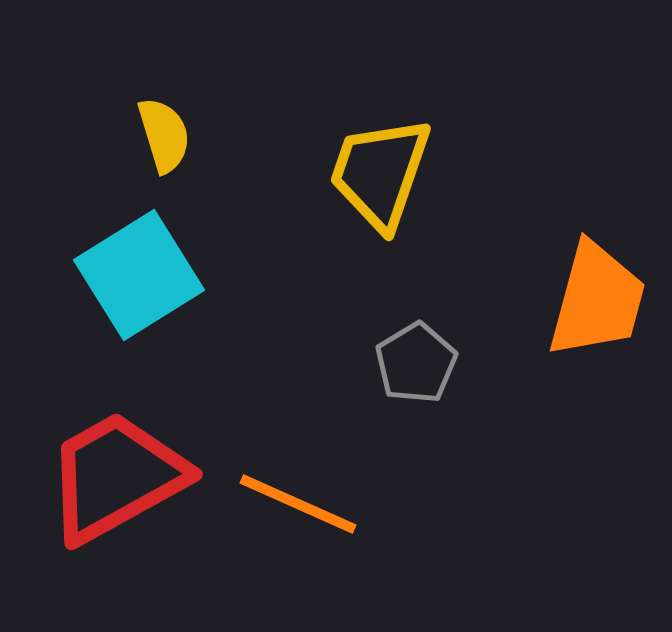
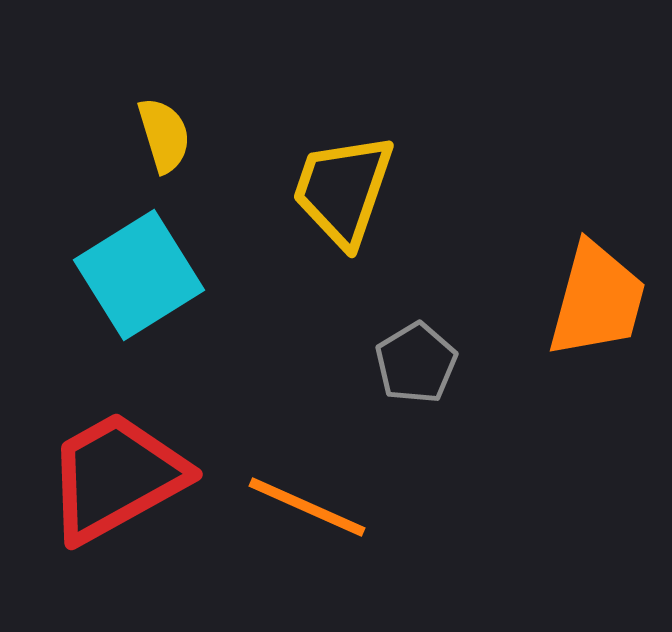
yellow trapezoid: moved 37 px left, 17 px down
orange line: moved 9 px right, 3 px down
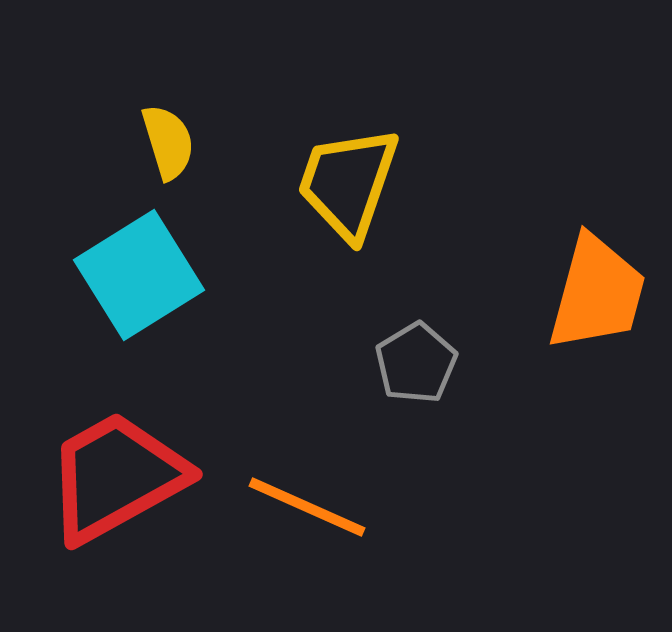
yellow semicircle: moved 4 px right, 7 px down
yellow trapezoid: moved 5 px right, 7 px up
orange trapezoid: moved 7 px up
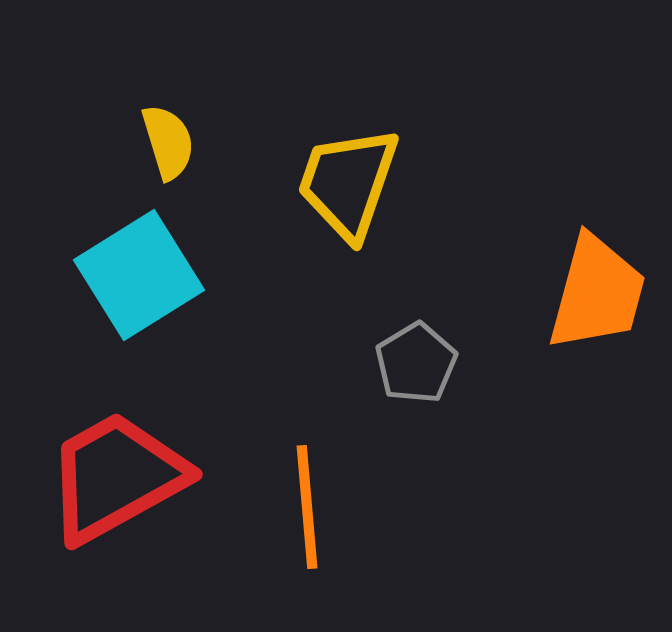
orange line: rotated 61 degrees clockwise
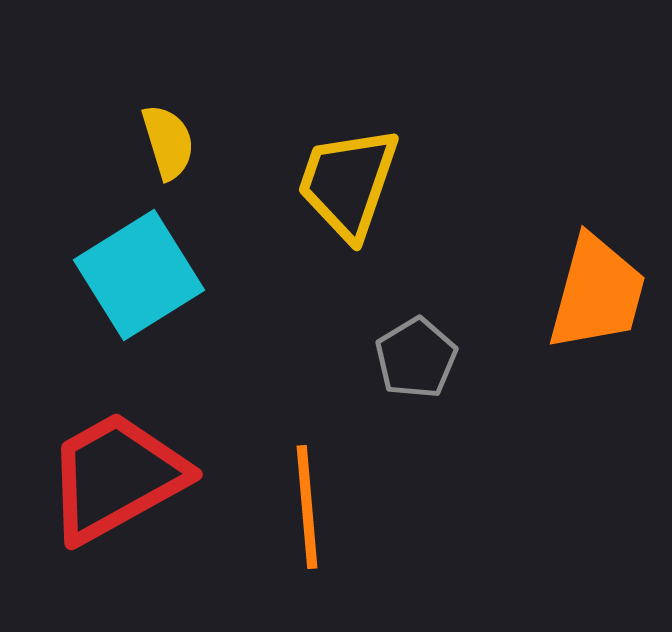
gray pentagon: moved 5 px up
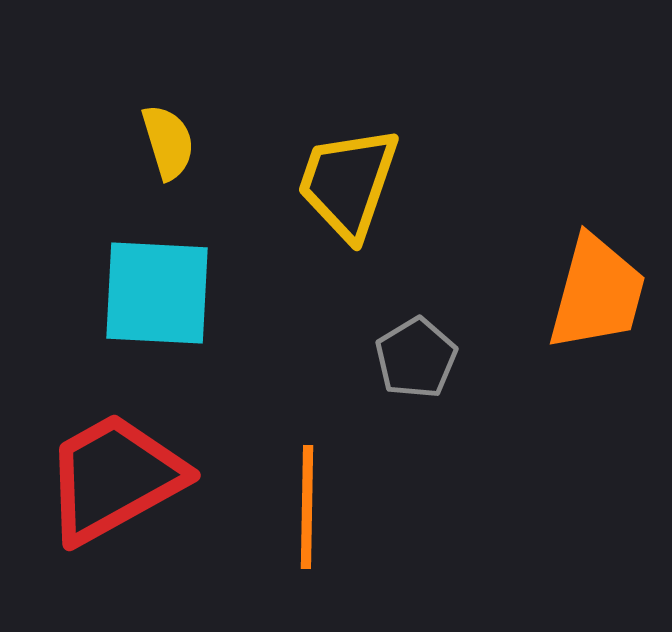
cyan square: moved 18 px right, 18 px down; rotated 35 degrees clockwise
red trapezoid: moved 2 px left, 1 px down
orange line: rotated 6 degrees clockwise
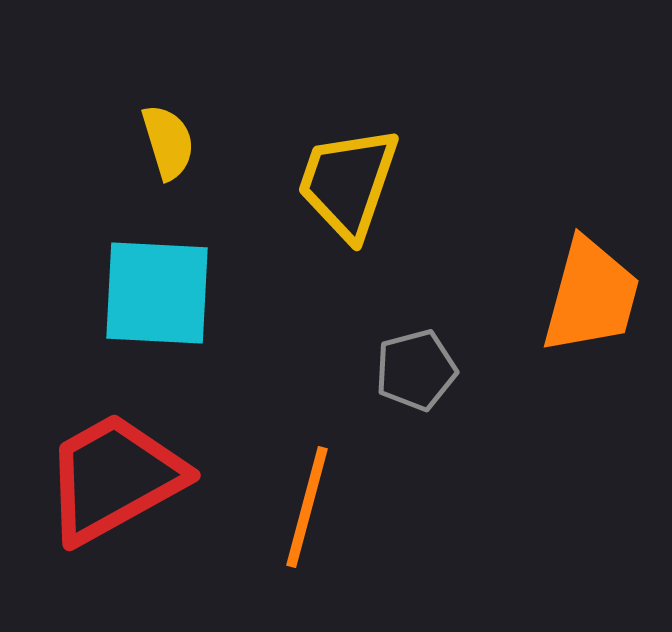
orange trapezoid: moved 6 px left, 3 px down
gray pentagon: moved 12 px down; rotated 16 degrees clockwise
orange line: rotated 14 degrees clockwise
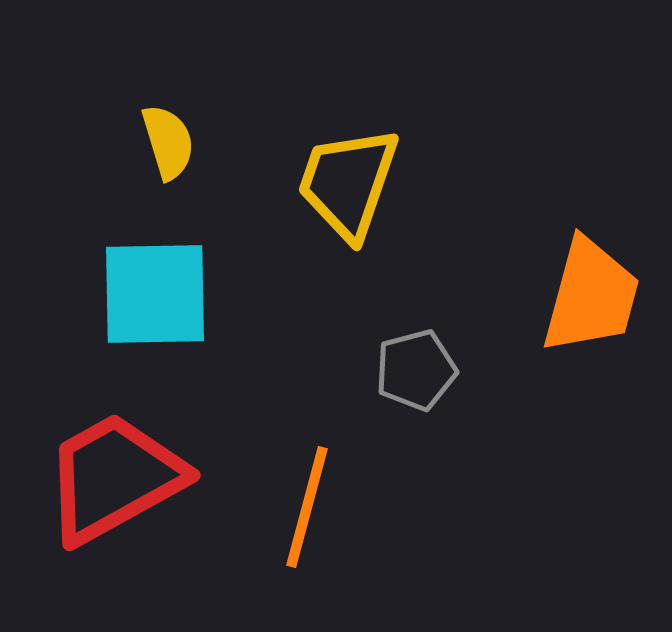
cyan square: moved 2 px left, 1 px down; rotated 4 degrees counterclockwise
